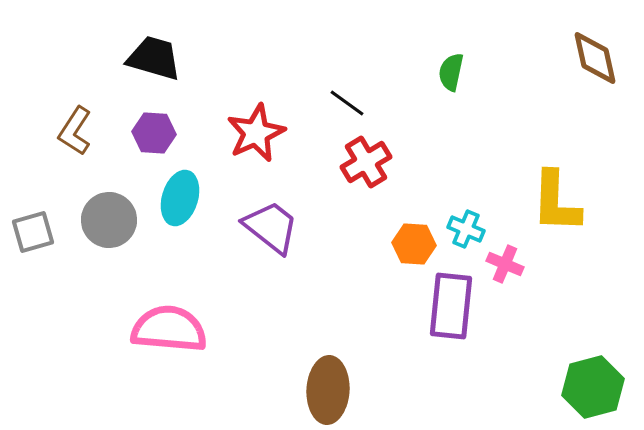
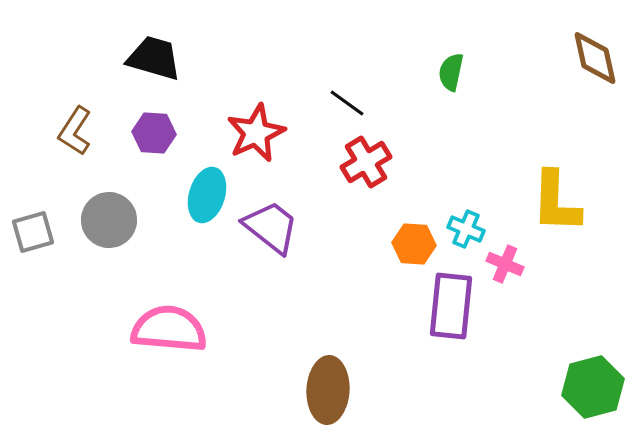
cyan ellipse: moved 27 px right, 3 px up
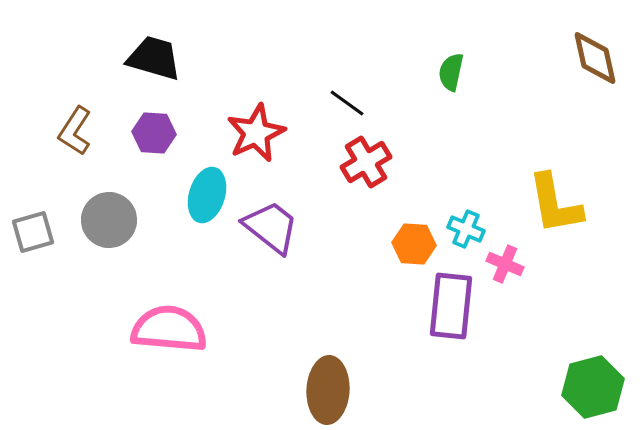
yellow L-shape: moved 1 px left, 2 px down; rotated 12 degrees counterclockwise
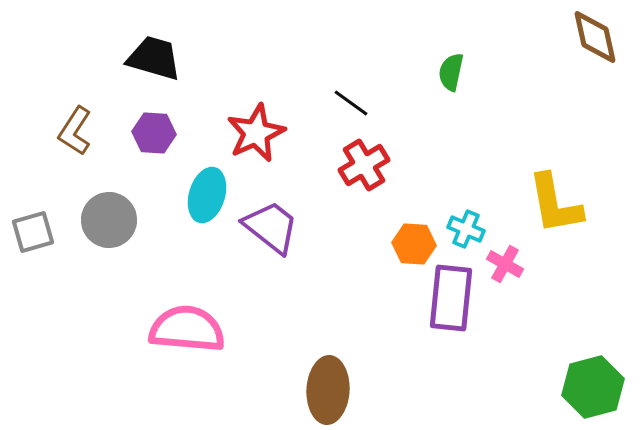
brown diamond: moved 21 px up
black line: moved 4 px right
red cross: moved 2 px left, 3 px down
pink cross: rotated 6 degrees clockwise
purple rectangle: moved 8 px up
pink semicircle: moved 18 px right
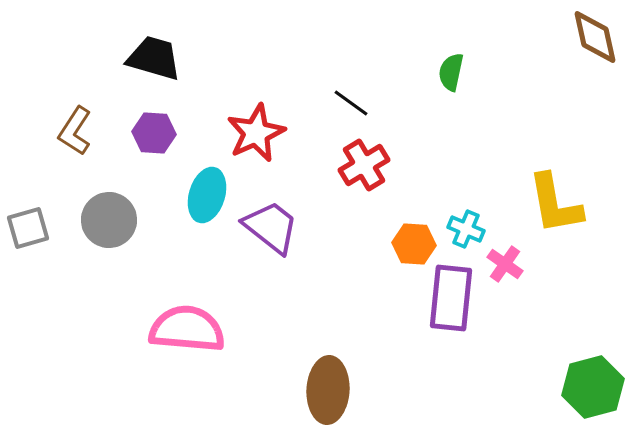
gray square: moved 5 px left, 4 px up
pink cross: rotated 6 degrees clockwise
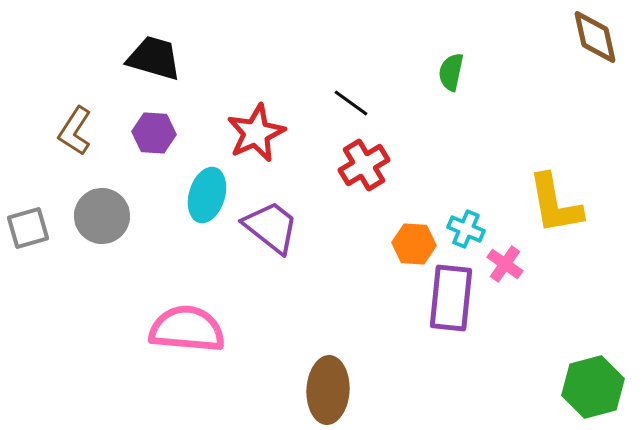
gray circle: moved 7 px left, 4 px up
